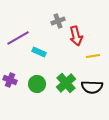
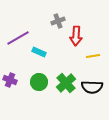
red arrow: rotated 18 degrees clockwise
green circle: moved 2 px right, 2 px up
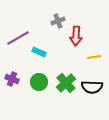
yellow line: moved 1 px right, 1 px down
purple cross: moved 2 px right, 1 px up
